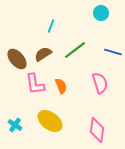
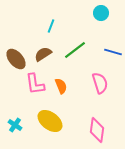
brown ellipse: moved 1 px left
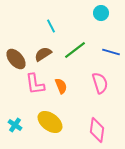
cyan line: rotated 48 degrees counterclockwise
blue line: moved 2 px left
yellow ellipse: moved 1 px down
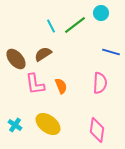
green line: moved 25 px up
pink semicircle: rotated 20 degrees clockwise
yellow ellipse: moved 2 px left, 2 px down
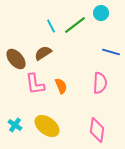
brown semicircle: moved 1 px up
yellow ellipse: moved 1 px left, 2 px down
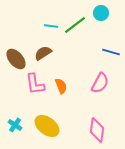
cyan line: rotated 56 degrees counterclockwise
pink semicircle: rotated 25 degrees clockwise
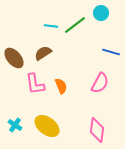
brown ellipse: moved 2 px left, 1 px up
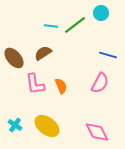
blue line: moved 3 px left, 3 px down
pink diamond: moved 2 px down; rotated 35 degrees counterclockwise
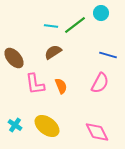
brown semicircle: moved 10 px right, 1 px up
